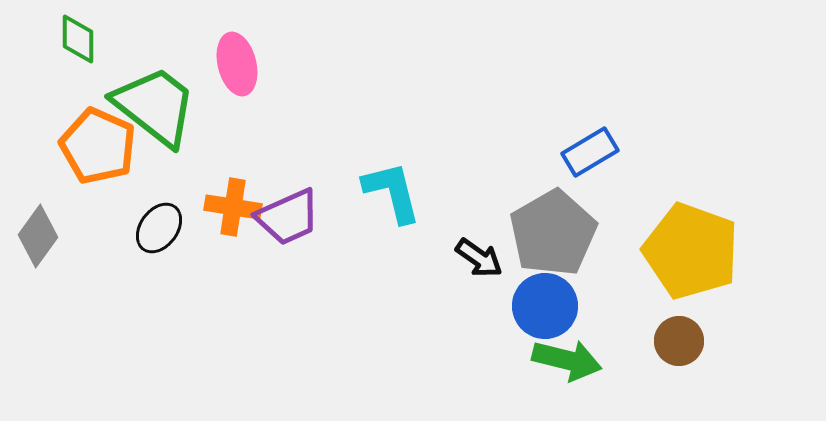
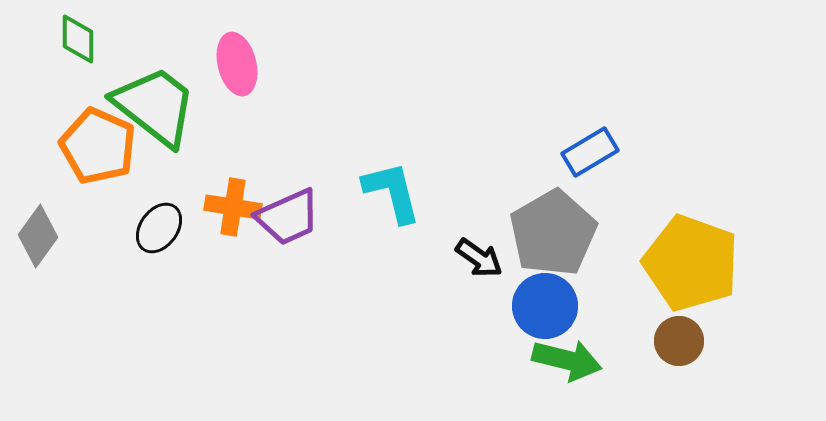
yellow pentagon: moved 12 px down
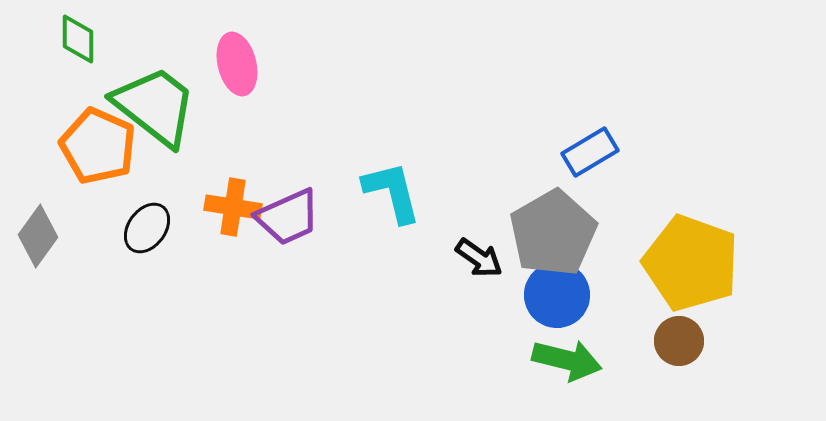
black ellipse: moved 12 px left
blue circle: moved 12 px right, 11 px up
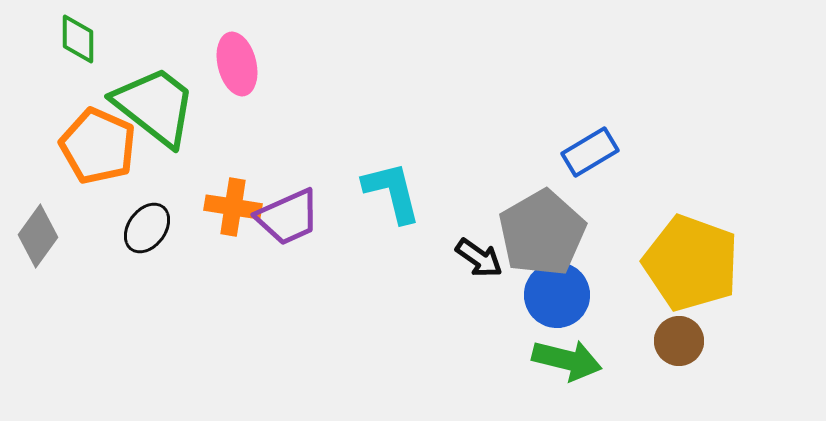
gray pentagon: moved 11 px left
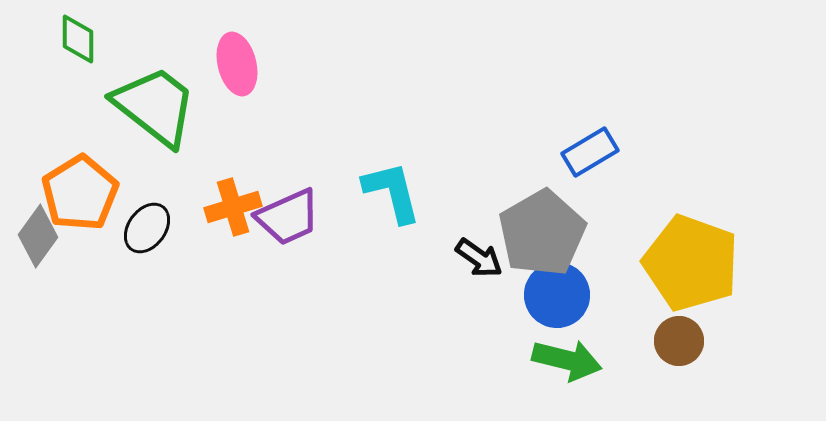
orange pentagon: moved 18 px left, 47 px down; rotated 16 degrees clockwise
orange cross: rotated 26 degrees counterclockwise
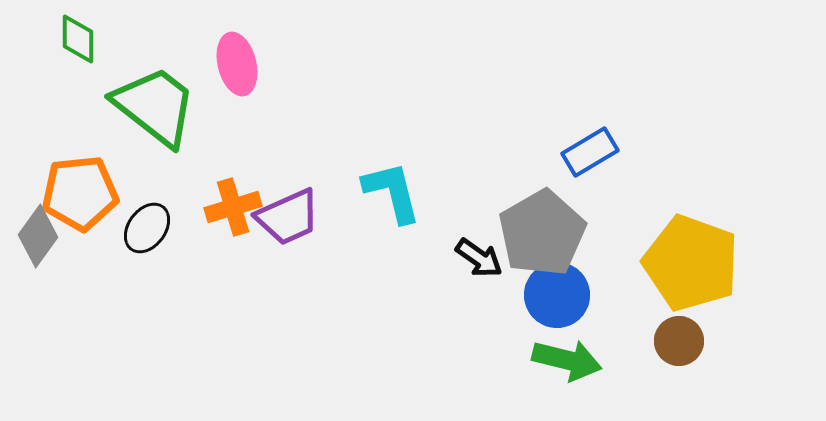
orange pentagon: rotated 26 degrees clockwise
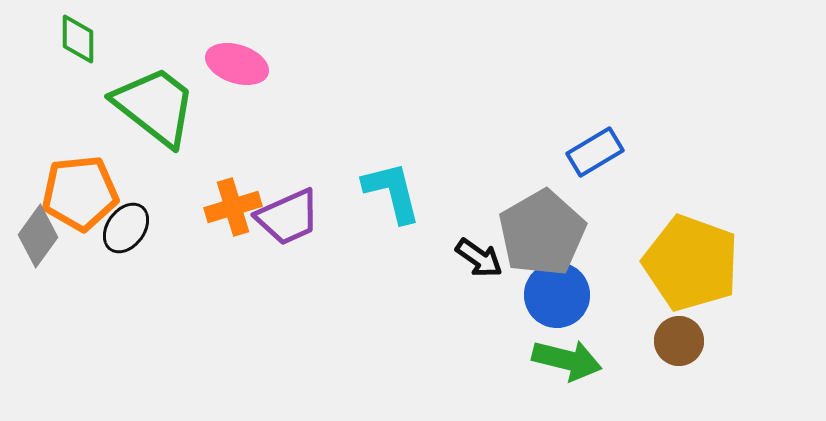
pink ellipse: rotated 58 degrees counterclockwise
blue rectangle: moved 5 px right
black ellipse: moved 21 px left
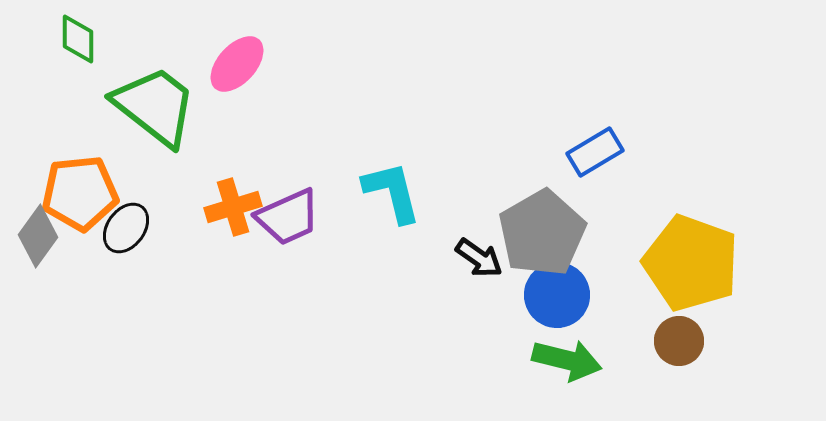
pink ellipse: rotated 66 degrees counterclockwise
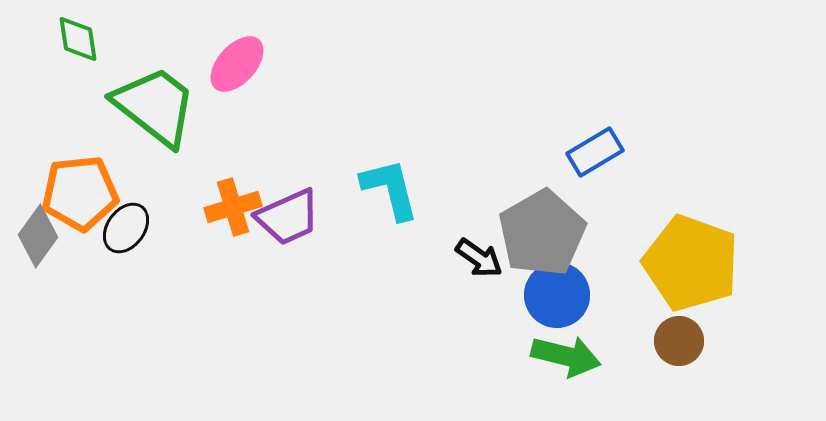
green diamond: rotated 9 degrees counterclockwise
cyan L-shape: moved 2 px left, 3 px up
green arrow: moved 1 px left, 4 px up
